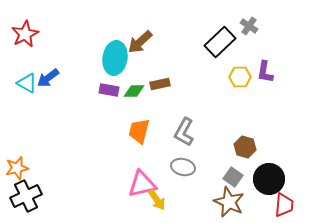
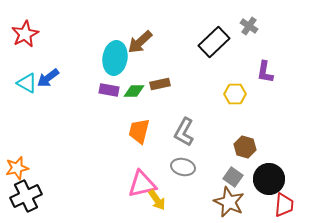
black rectangle: moved 6 px left
yellow hexagon: moved 5 px left, 17 px down
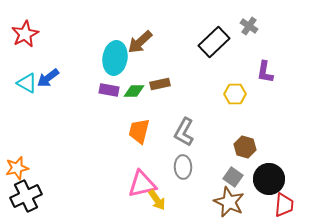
gray ellipse: rotated 75 degrees clockwise
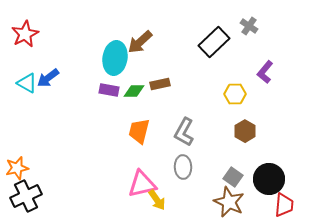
purple L-shape: rotated 30 degrees clockwise
brown hexagon: moved 16 px up; rotated 15 degrees clockwise
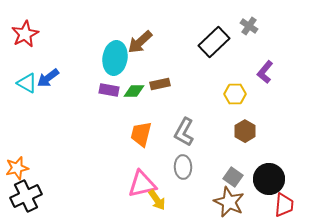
orange trapezoid: moved 2 px right, 3 px down
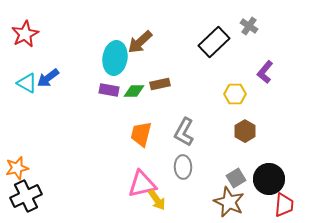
gray square: moved 3 px right, 1 px down; rotated 24 degrees clockwise
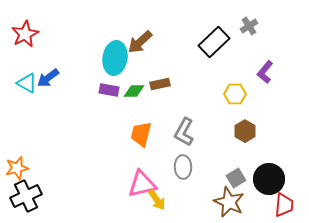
gray cross: rotated 24 degrees clockwise
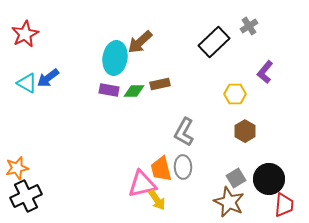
orange trapezoid: moved 20 px right, 35 px down; rotated 28 degrees counterclockwise
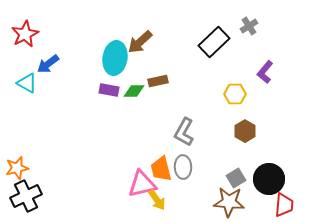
blue arrow: moved 14 px up
brown rectangle: moved 2 px left, 3 px up
brown star: rotated 20 degrees counterclockwise
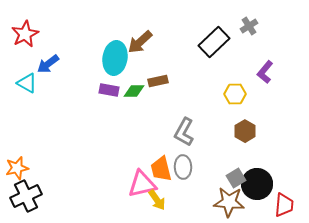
black circle: moved 12 px left, 5 px down
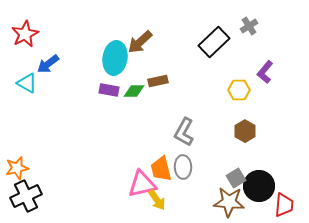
yellow hexagon: moved 4 px right, 4 px up
black circle: moved 2 px right, 2 px down
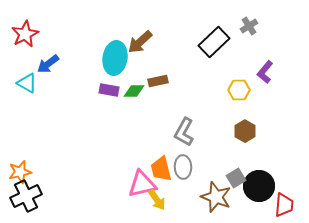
orange star: moved 3 px right, 4 px down
brown star: moved 13 px left, 5 px up; rotated 16 degrees clockwise
